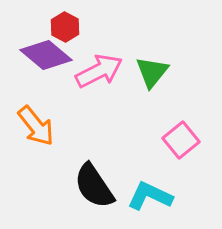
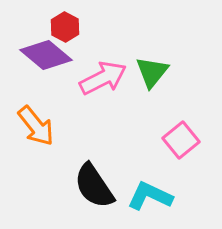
pink arrow: moved 4 px right, 7 px down
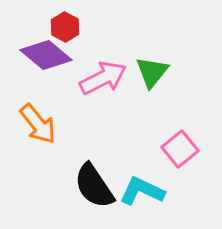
orange arrow: moved 2 px right, 2 px up
pink square: moved 1 px left, 9 px down
cyan L-shape: moved 8 px left, 5 px up
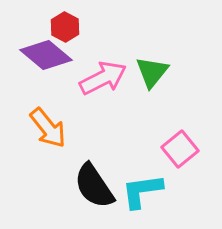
orange arrow: moved 10 px right, 4 px down
cyan L-shape: rotated 33 degrees counterclockwise
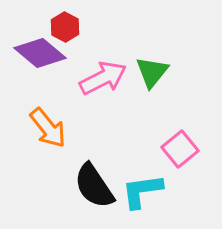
purple diamond: moved 6 px left, 2 px up
